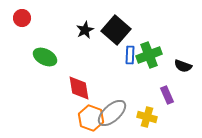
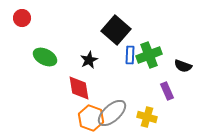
black star: moved 4 px right, 30 px down
purple rectangle: moved 4 px up
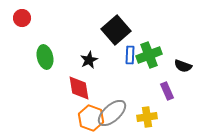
black square: rotated 8 degrees clockwise
green ellipse: rotated 50 degrees clockwise
yellow cross: rotated 24 degrees counterclockwise
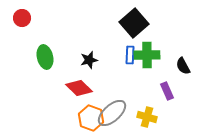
black square: moved 18 px right, 7 px up
green cross: moved 2 px left; rotated 20 degrees clockwise
black star: rotated 12 degrees clockwise
black semicircle: rotated 42 degrees clockwise
red diamond: rotated 36 degrees counterclockwise
yellow cross: rotated 24 degrees clockwise
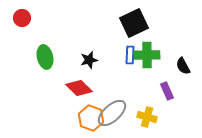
black square: rotated 16 degrees clockwise
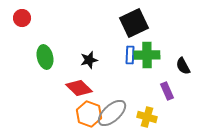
orange hexagon: moved 2 px left, 4 px up
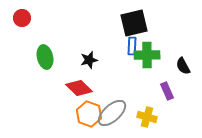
black square: rotated 12 degrees clockwise
blue rectangle: moved 2 px right, 9 px up
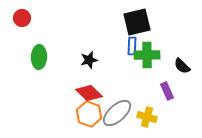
black square: moved 3 px right, 1 px up
green ellipse: moved 6 px left; rotated 15 degrees clockwise
black semicircle: moved 1 px left; rotated 18 degrees counterclockwise
red diamond: moved 10 px right, 5 px down
gray ellipse: moved 5 px right
